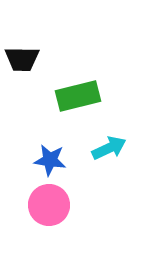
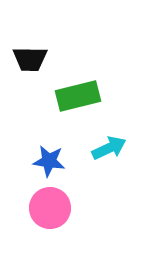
black trapezoid: moved 8 px right
blue star: moved 1 px left, 1 px down
pink circle: moved 1 px right, 3 px down
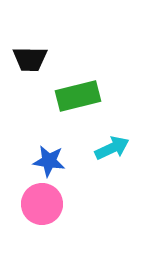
cyan arrow: moved 3 px right
pink circle: moved 8 px left, 4 px up
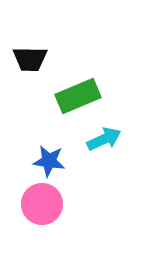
green rectangle: rotated 9 degrees counterclockwise
cyan arrow: moved 8 px left, 9 px up
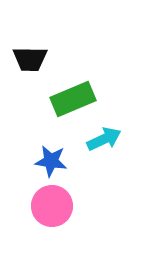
green rectangle: moved 5 px left, 3 px down
blue star: moved 2 px right
pink circle: moved 10 px right, 2 px down
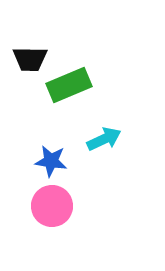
green rectangle: moved 4 px left, 14 px up
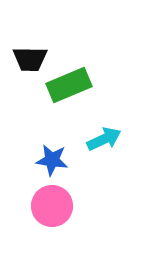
blue star: moved 1 px right, 1 px up
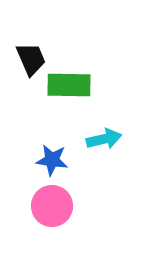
black trapezoid: moved 1 px right; rotated 114 degrees counterclockwise
green rectangle: rotated 24 degrees clockwise
cyan arrow: rotated 12 degrees clockwise
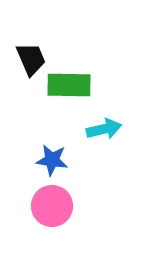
cyan arrow: moved 10 px up
